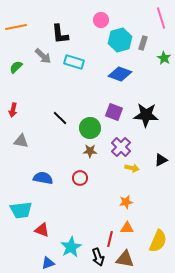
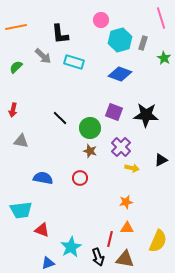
brown star: rotated 16 degrees clockwise
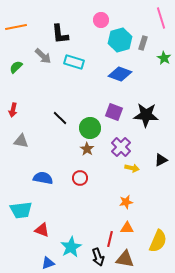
brown star: moved 3 px left, 2 px up; rotated 16 degrees clockwise
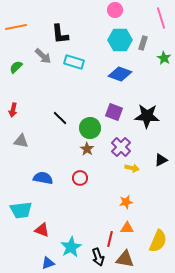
pink circle: moved 14 px right, 10 px up
cyan hexagon: rotated 15 degrees clockwise
black star: moved 1 px right, 1 px down
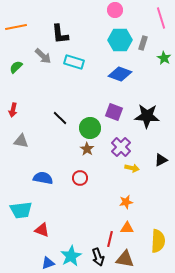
yellow semicircle: rotated 20 degrees counterclockwise
cyan star: moved 9 px down
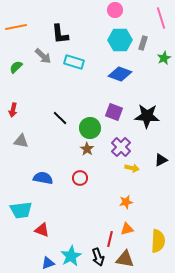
green star: rotated 16 degrees clockwise
orange triangle: moved 1 px down; rotated 16 degrees counterclockwise
